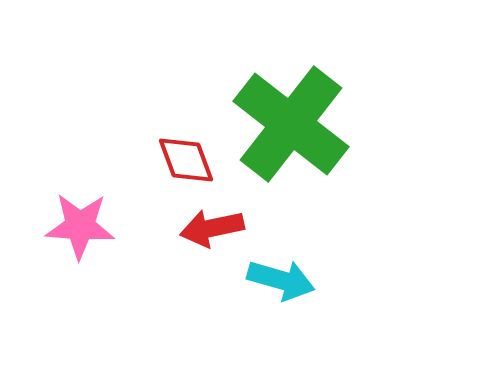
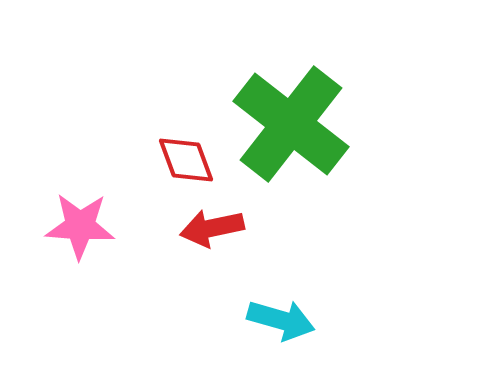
cyan arrow: moved 40 px down
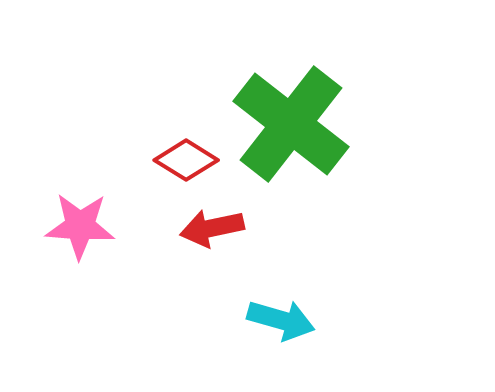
red diamond: rotated 38 degrees counterclockwise
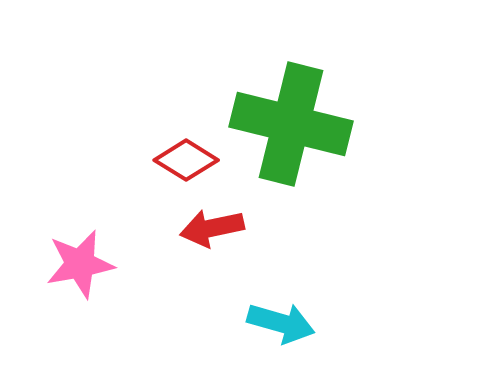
green cross: rotated 24 degrees counterclockwise
pink star: moved 38 px down; rotated 14 degrees counterclockwise
cyan arrow: moved 3 px down
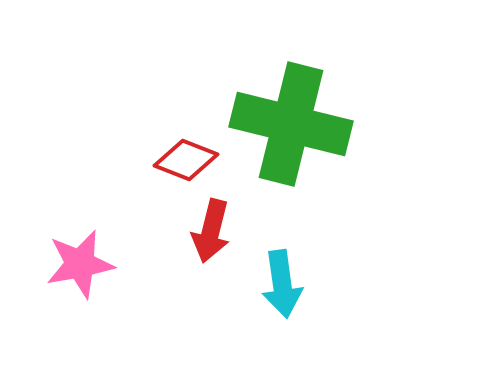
red diamond: rotated 10 degrees counterclockwise
red arrow: moved 1 px left, 3 px down; rotated 64 degrees counterclockwise
cyan arrow: moved 1 px right, 39 px up; rotated 66 degrees clockwise
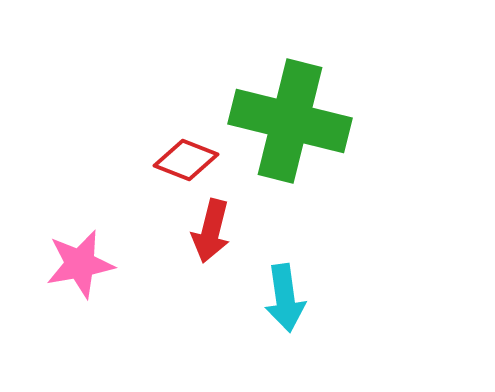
green cross: moved 1 px left, 3 px up
cyan arrow: moved 3 px right, 14 px down
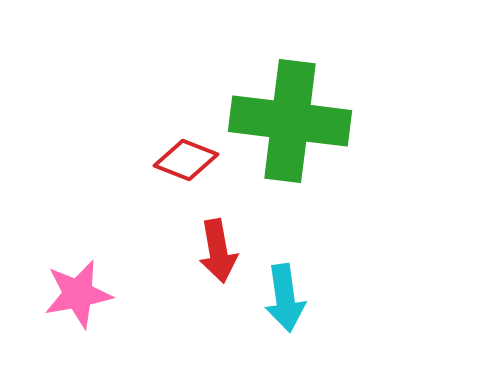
green cross: rotated 7 degrees counterclockwise
red arrow: moved 7 px right, 20 px down; rotated 24 degrees counterclockwise
pink star: moved 2 px left, 30 px down
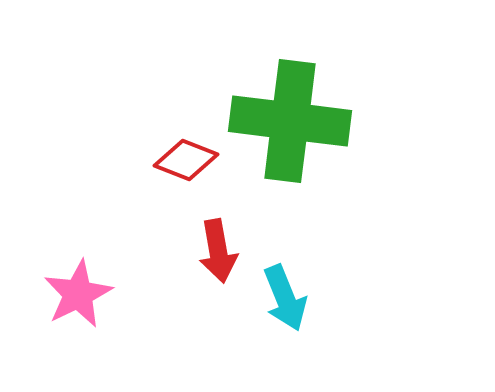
pink star: rotated 16 degrees counterclockwise
cyan arrow: rotated 14 degrees counterclockwise
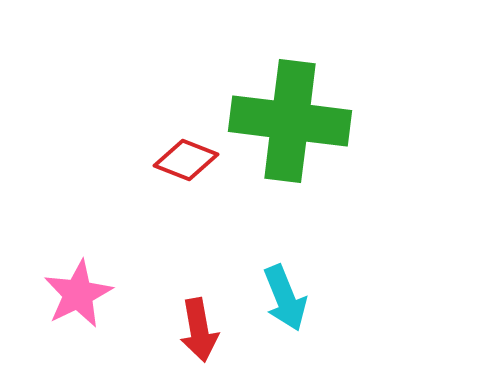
red arrow: moved 19 px left, 79 px down
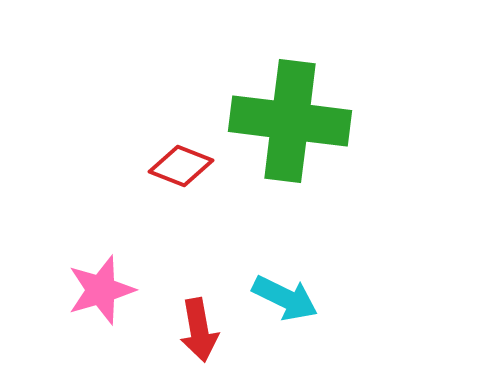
red diamond: moved 5 px left, 6 px down
pink star: moved 23 px right, 4 px up; rotated 10 degrees clockwise
cyan arrow: rotated 42 degrees counterclockwise
